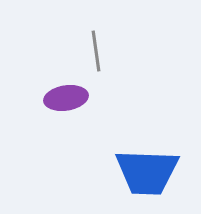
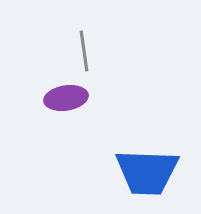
gray line: moved 12 px left
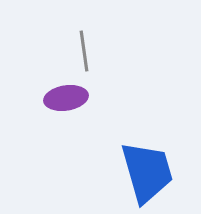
blue trapezoid: rotated 108 degrees counterclockwise
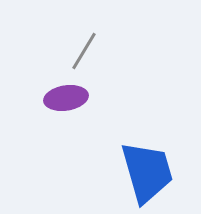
gray line: rotated 39 degrees clockwise
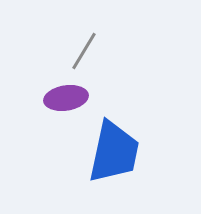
blue trapezoid: moved 33 px left, 20 px up; rotated 28 degrees clockwise
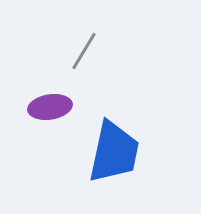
purple ellipse: moved 16 px left, 9 px down
